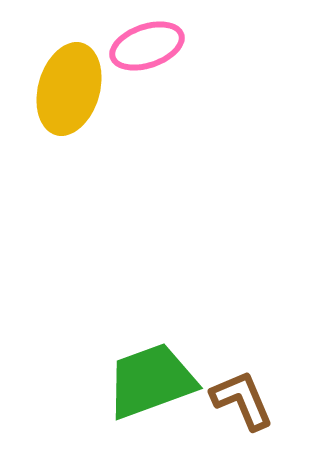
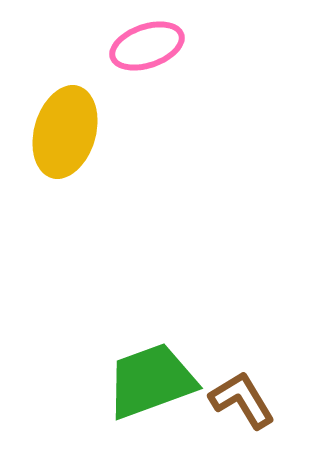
yellow ellipse: moved 4 px left, 43 px down
brown L-shape: rotated 8 degrees counterclockwise
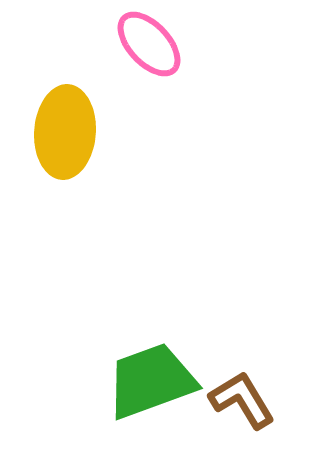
pink ellipse: moved 2 px right, 2 px up; rotated 66 degrees clockwise
yellow ellipse: rotated 12 degrees counterclockwise
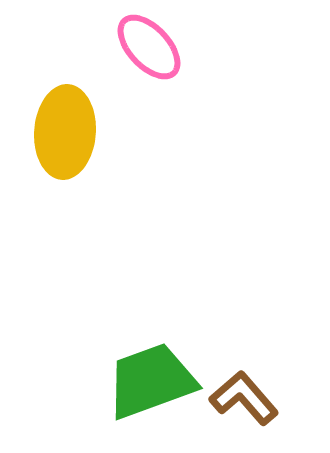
pink ellipse: moved 3 px down
brown L-shape: moved 2 px right, 2 px up; rotated 10 degrees counterclockwise
